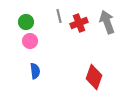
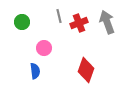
green circle: moved 4 px left
pink circle: moved 14 px right, 7 px down
red diamond: moved 8 px left, 7 px up
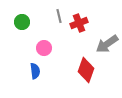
gray arrow: moved 22 px down; rotated 105 degrees counterclockwise
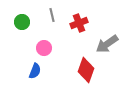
gray line: moved 7 px left, 1 px up
blue semicircle: rotated 28 degrees clockwise
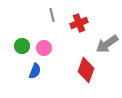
green circle: moved 24 px down
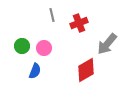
gray arrow: rotated 15 degrees counterclockwise
red diamond: rotated 40 degrees clockwise
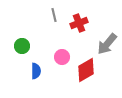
gray line: moved 2 px right
pink circle: moved 18 px right, 9 px down
blue semicircle: moved 1 px right; rotated 21 degrees counterclockwise
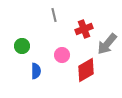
red cross: moved 5 px right, 6 px down
pink circle: moved 2 px up
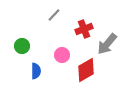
gray line: rotated 56 degrees clockwise
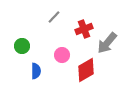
gray line: moved 2 px down
gray arrow: moved 1 px up
